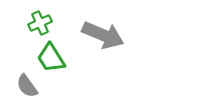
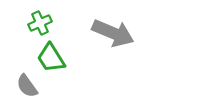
gray arrow: moved 10 px right, 2 px up
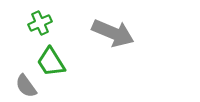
green trapezoid: moved 4 px down
gray semicircle: moved 1 px left
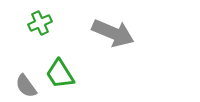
green trapezoid: moved 9 px right, 12 px down
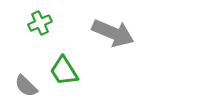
green trapezoid: moved 4 px right, 3 px up
gray semicircle: rotated 10 degrees counterclockwise
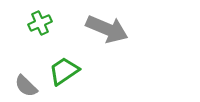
gray arrow: moved 6 px left, 4 px up
green trapezoid: rotated 88 degrees clockwise
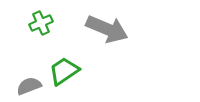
green cross: moved 1 px right
gray semicircle: moved 3 px right; rotated 115 degrees clockwise
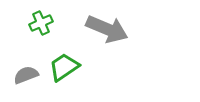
green trapezoid: moved 4 px up
gray semicircle: moved 3 px left, 11 px up
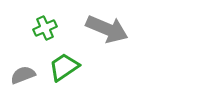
green cross: moved 4 px right, 5 px down
gray semicircle: moved 3 px left
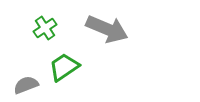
green cross: rotated 10 degrees counterclockwise
gray semicircle: moved 3 px right, 10 px down
